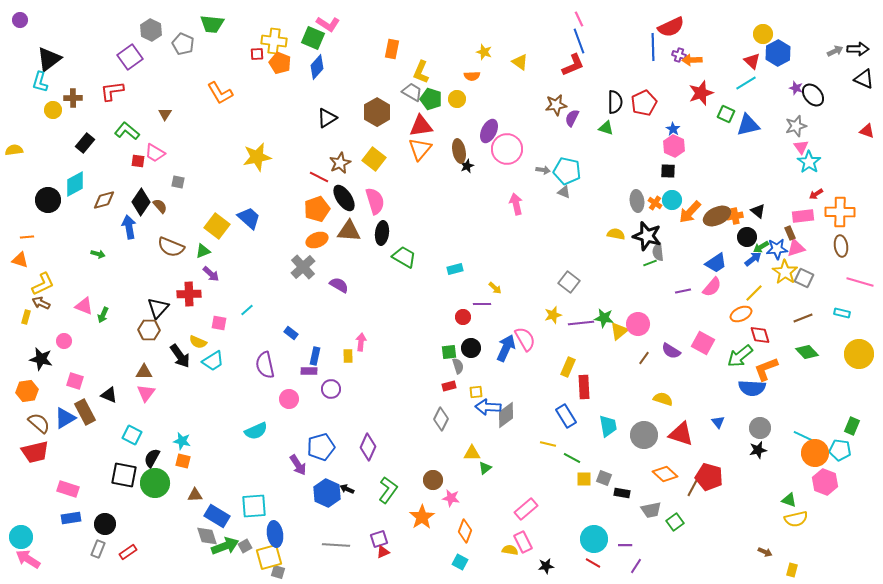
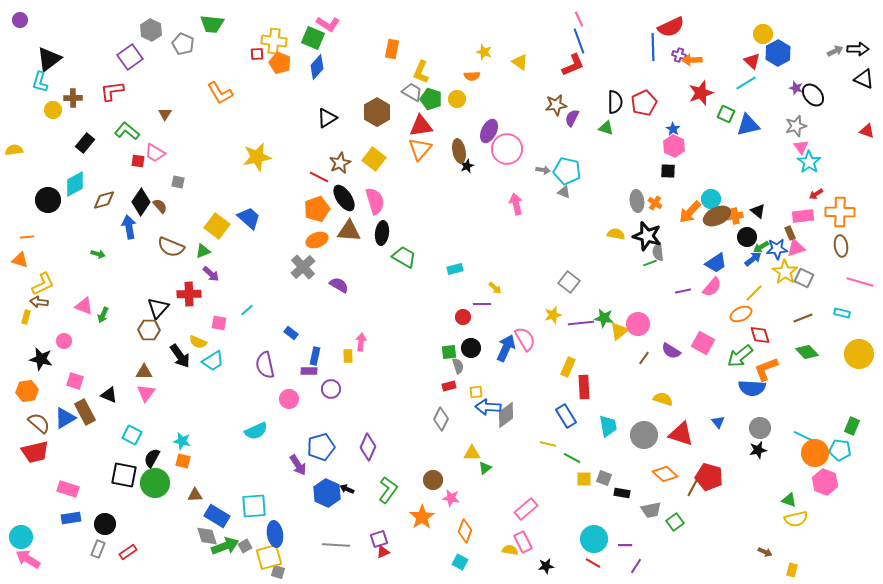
cyan circle at (672, 200): moved 39 px right, 1 px up
brown arrow at (41, 303): moved 2 px left, 1 px up; rotated 18 degrees counterclockwise
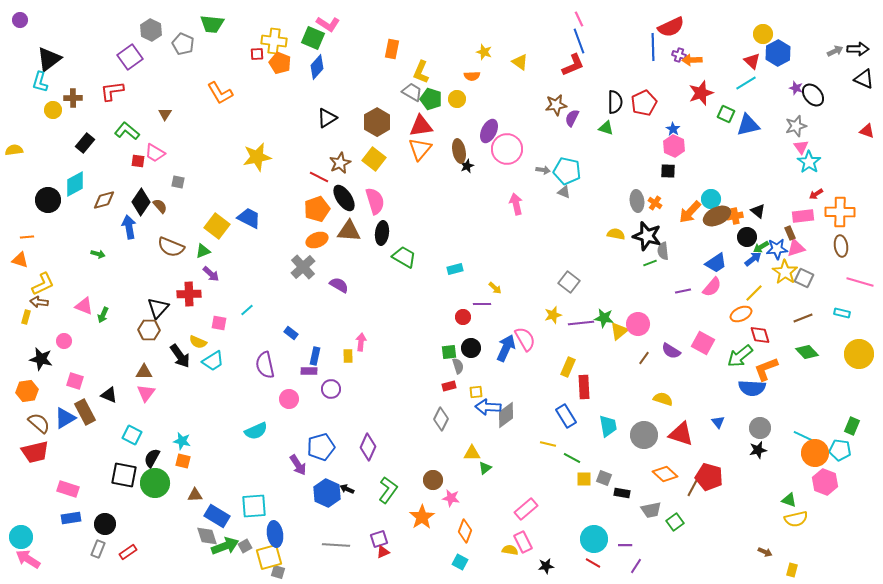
brown hexagon at (377, 112): moved 10 px down
blue trapezoid at (249, 218): rotated 15 degrees counterclockwise
gray semicircle at (658, 252): moved 5 px right, 1 px up
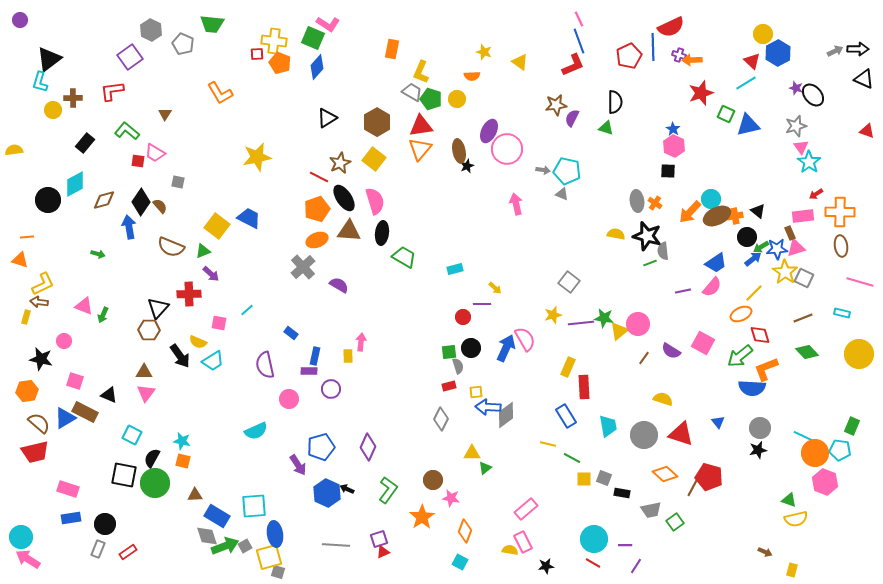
red pentagon at (644, 103): moved 15 px left, 47 px up
gray triangle at (564, 192): moved 2 px left, 2 px down
brown rectangle at (85, 412): rotated 35 degrees counterclockwise
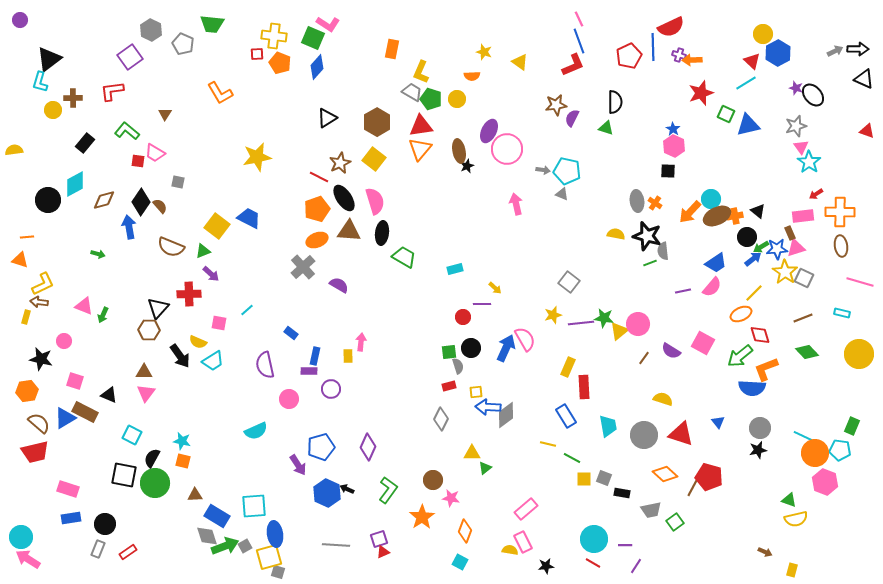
yellow cross at (274, 41): moved 5 px up
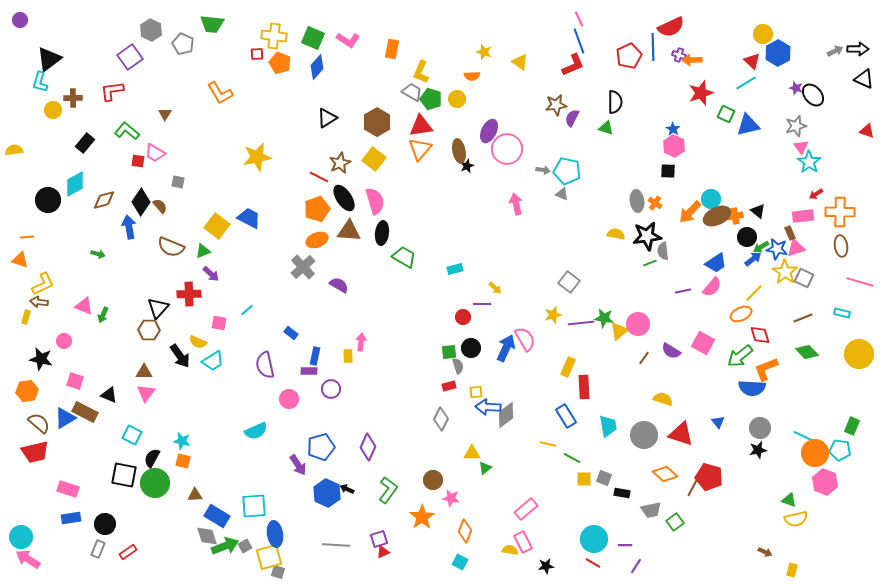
pink L-shape at (328, 24): moved 20 px right, 16 px down
black star at (647, 236): rotated 24 degrees counterclockwise
blue star at (777, 249): rotated 15 degrees clockwise
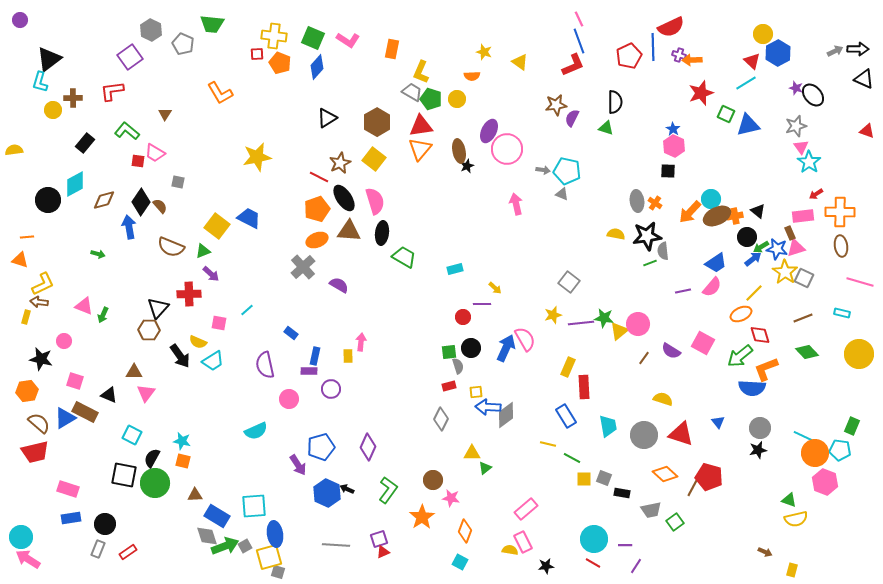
brown triangle at (144, 372): moved 10 px left
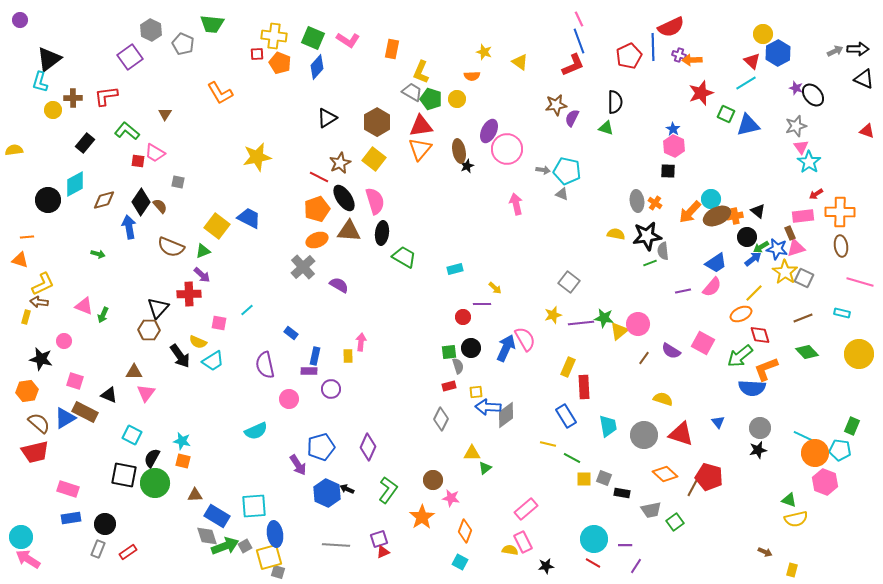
red L-shape at (112, 91): moved 6 px left, 5 px down
purple arrow at (211, 274): moved 9 px left, 1 px down
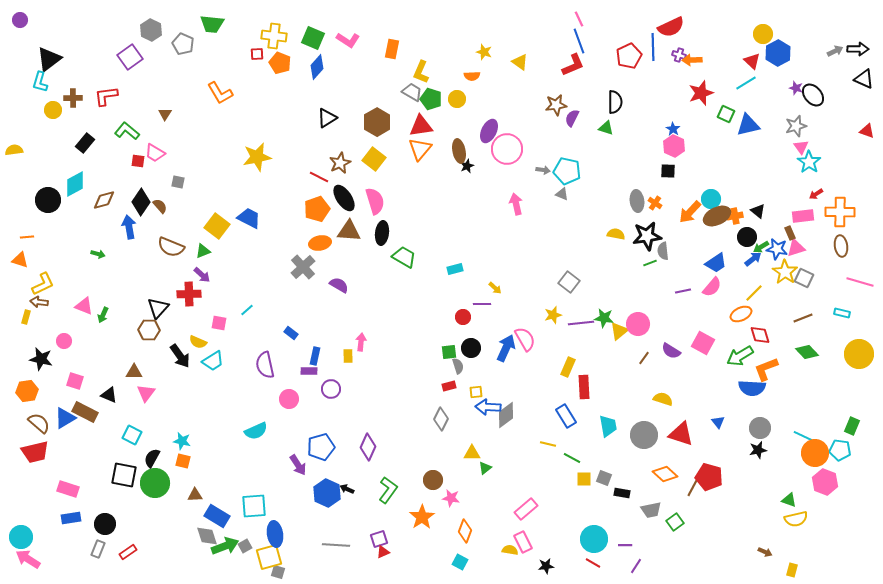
orange ellipse at (317, 240): moved 3 px right, 3 px down; rotated 10 degrees clockwise
green arrow at (740, 356): rotated 8 degrees clockwise
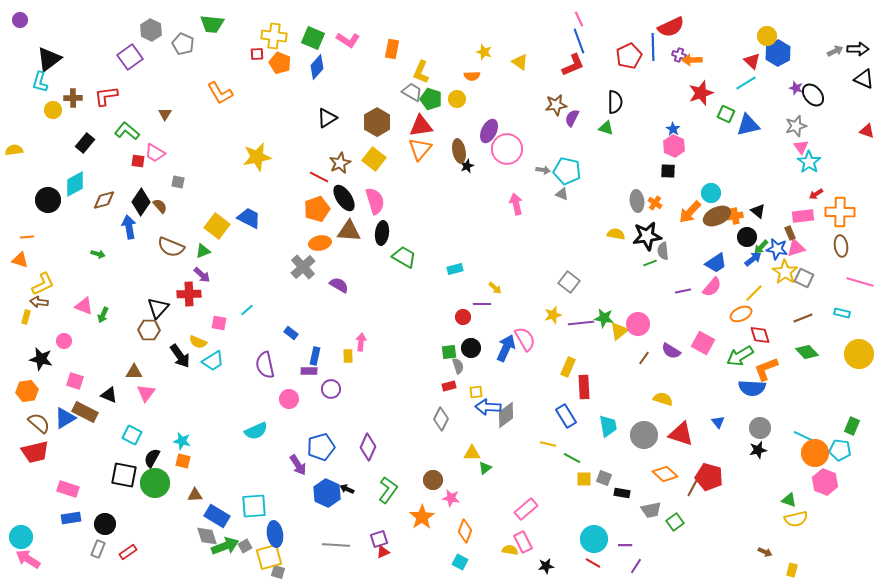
yellow circle at (763, 34): moved 4 px right, 2 px down
cyan circle at (711, 199): moved 6 px up
green arrow at (761, 247): rotated 14 degrees counterclockwise
